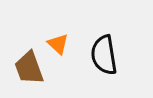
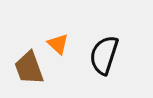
black semicircle: rotated 27 degrees clockwise
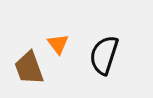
orange triangle: rotated 10 degrees clockwise
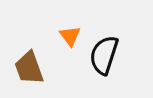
orange triangle: moved 12 px right, 8 px up
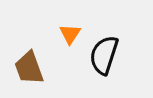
orange triangle: moved 2 px up; rotated 10 degrees clockwise
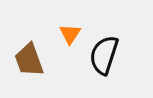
brown trapezoid: moved 8 px up
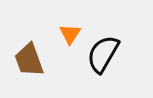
black semicircle: moved 1 px left, 1 px up; rotated 12 degrees clockwise
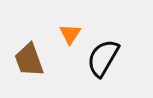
black semicircle: moved 4 px down
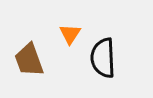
black semicircle: rotated 33 degrees counterclockwise
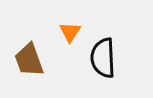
orange triangle: moved 2 px up
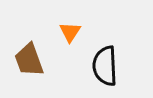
black semicircle: moved 2 px right, 8 px down
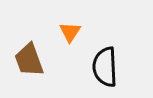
black semicircle: moved 1 px down
